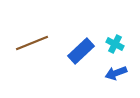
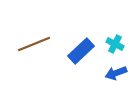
brown line: moved 2 px right, 1 px down
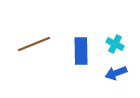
blue rectangle: rotated 48 degrees counterclockwise
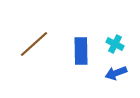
brown line: rotated 20 degrees counterclockwise
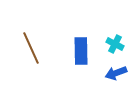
brown line: moved 3 px left, 4 px down; rotated 72 degrees counterclockwise
